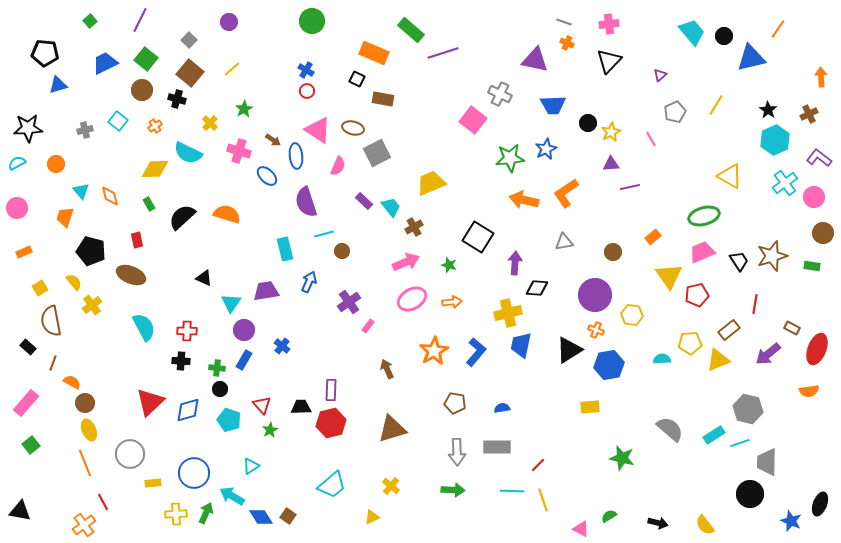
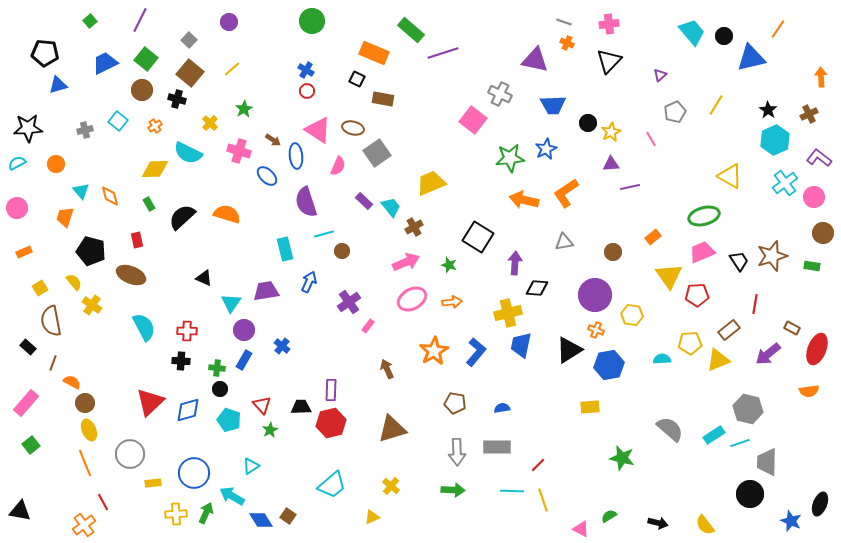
gray square at (377, 153): rotated 8 degrees counterclockwise
red pentagon at (697, 295): rotated 10 degrees clockwise
yellow cross at (92, 305): rotated 18 degrees counterclockwise
blue diamond at (261, 517): moved 3 px down
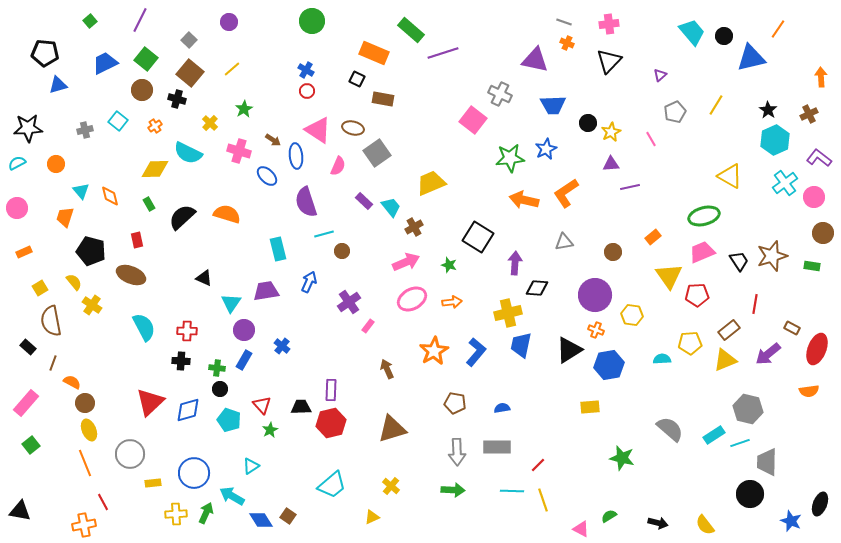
cyan rectangle at (285, 249): moved 7 px left
yellow triangle at (718, 360): moved 7 px right
orange cross at (84, 525): rotated 25 degrees clockwise
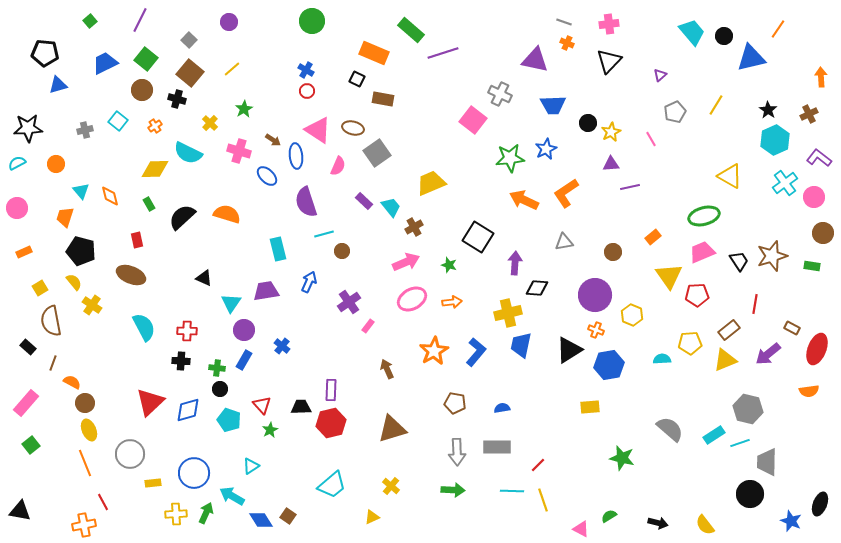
orange arrow at (524, 200): rotated 12 degrees clockwise
black pentagon at (91, 251): moved 10 px left
yellow hexagon at (632, 315): rotated 15 degrees clockwise
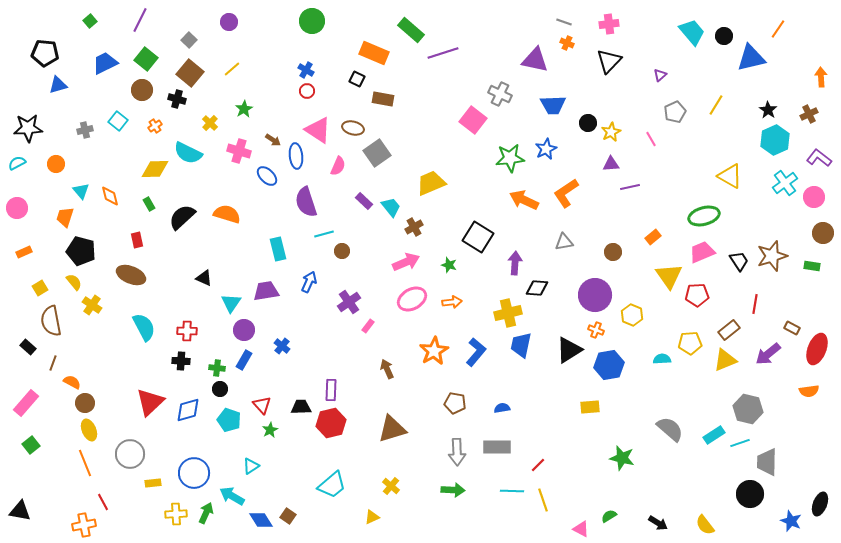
black arrow at (658, 523): rotated 18 degrees clockwise
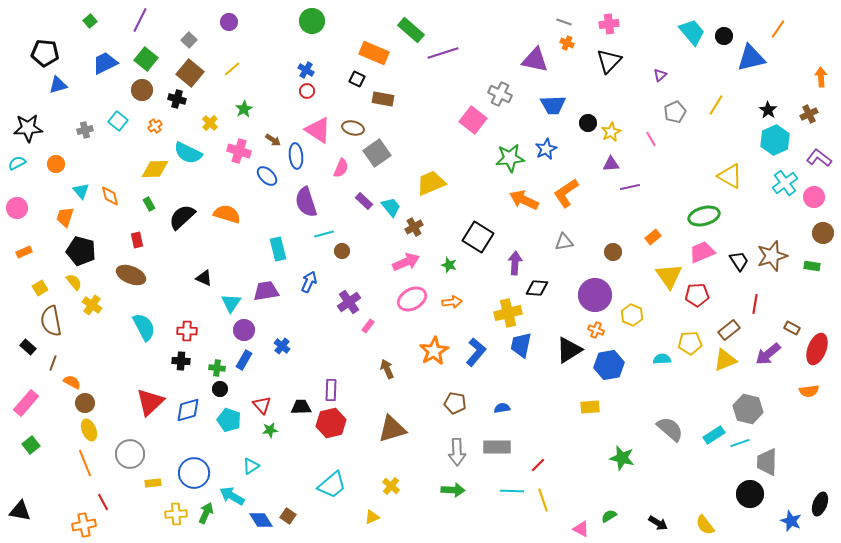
pink semicircle at (338, 166): moved 3 px right, 2 px down
green star at (270, 430): rotated 21 degrees clockwise
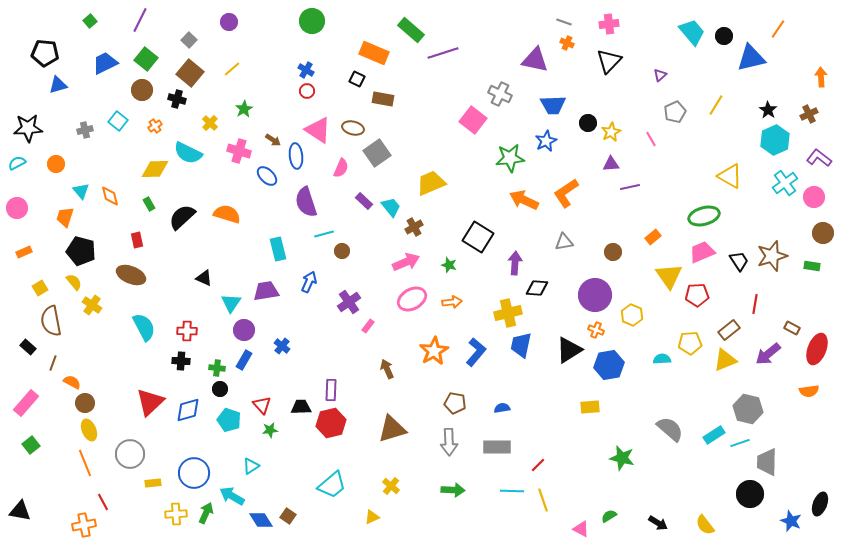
blue star at (546, 149): moved 8 px up
gray arrow at (457, 452): moved 8 px left, 10 px up
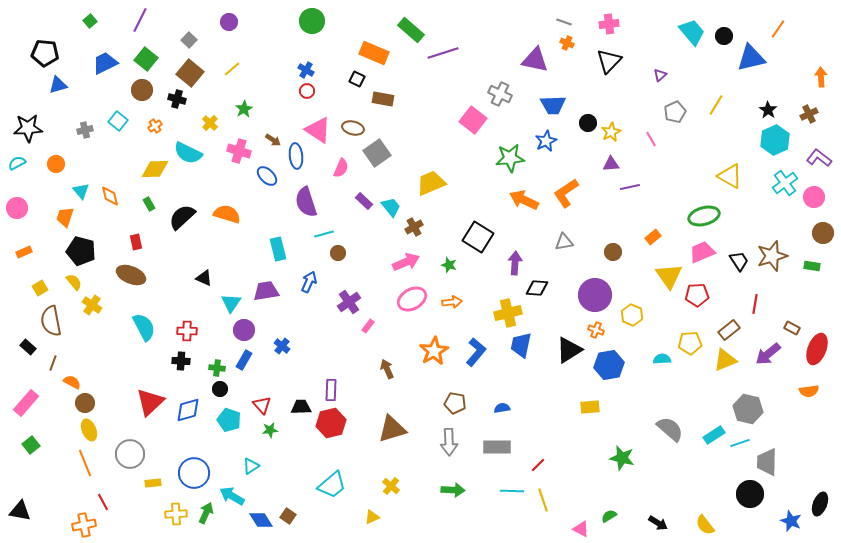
red rectangle at (137, 240): moved 1 px left, 2 px down
brown circle at (342, 251): moved 4 px left, 2 px down
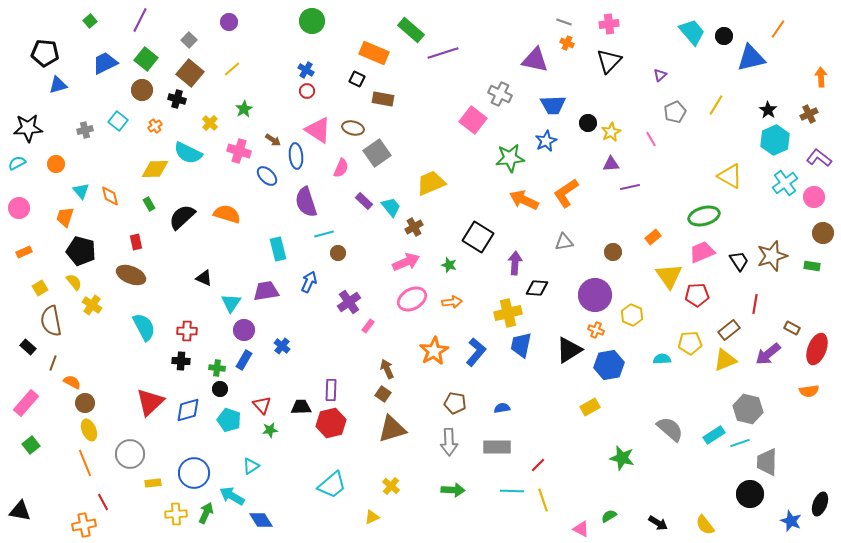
pink circle at (17, 208): moved 2 px right
yellow rectangle at (590, 407): rotated 24 degrees counterclockwise
brown square at (288, 516): moved 95 px right, 122 px up
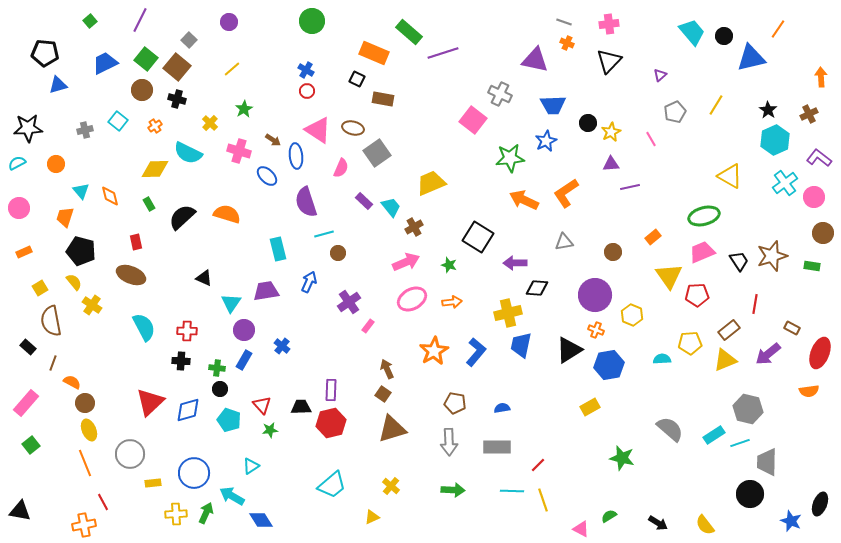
green rectangle at (411, 30): moved 2 px left, 2 px down
brown square at (190, 73): moved 13 px left, 6 px up
purple arrow at (515, 263): rotated 95 degrees counterclockwise
red ellipse at (817, 349): moved 3 px right, 4 px down
